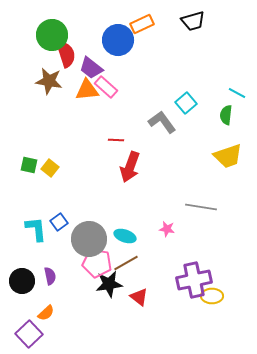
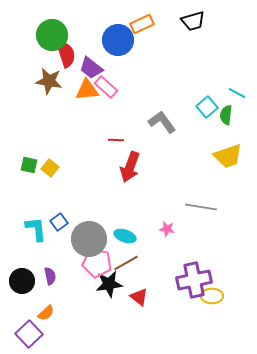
cyan square: moved 21 px right, 4 px down
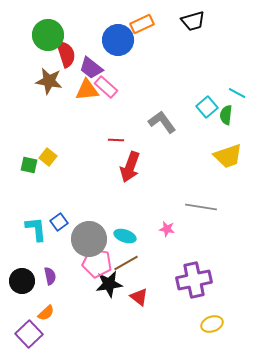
green circle: moved 4 px left
yellow square: moved 2 px left, 11 px up
yellow ellipse: moved 28 px down; rotated 20 degrees counterclockwise
